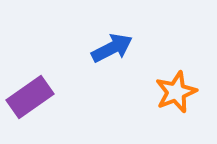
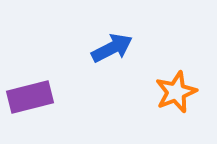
purple rectangle: rotated 21 degrees clockwise
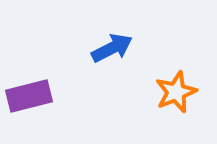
purple rectangle: moved 1 px left, 1 px up
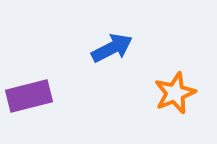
orange star: moved 1 px left, 1 px down
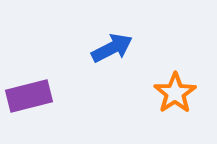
orange star: rotated 12 degrees counterclockwise
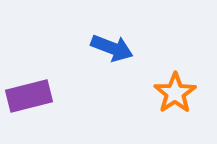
blue arrow: rotated 48 degrees clockwise
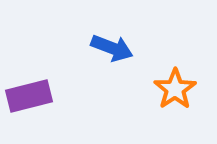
orange star: moved 4 px up
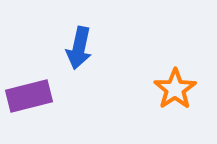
blue arrow: moved 33 px left; rotated 81 degrees clockwise
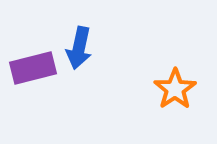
purple rectangle: moved 4 px right, 28 px up
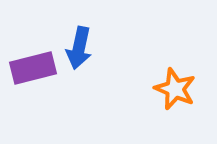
orange star: rotated 15 degrees counterclockwise
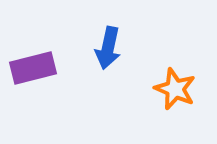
blue arrow: moved 29 px right
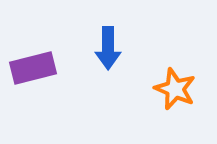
blue arrow: rotated 12 degrees counterclockwise
